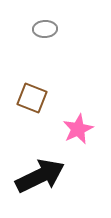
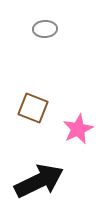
brown square: moved 1 px right, 10 px down
black arrow: moved 1 px left, 5 px down
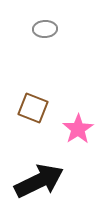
pink star: rotated 8 degrees counterclockwise
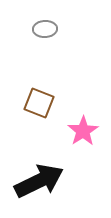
brown square: moved 6 px right, 5 px up
pink star: moved 5 px right, 2 px down
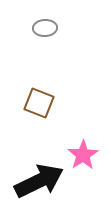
gray ellipse: moved 1 px up
pink star: moved 24 px down
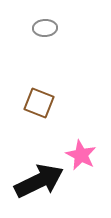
pink star: moved 2 px left; rotated 12 degrees counterclockwise
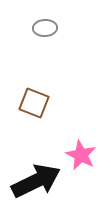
brown square: moved 5 px left
black arrow: moved 3 px left
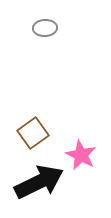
brown square: moved 1 px left, 30 px down; rotated 32 degrees clockwise
black arrow: moved 3 px right, 1 px down
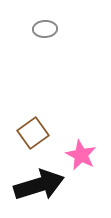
gray ellipse: moved 1 px down
black arrow: moved 3 px down; rotated 9 degrees clockwise
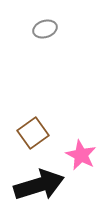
gray ellipse: rotated 15 degrees counterclockwise
